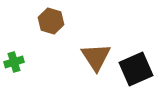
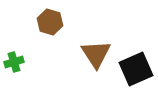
brown hexagon: moved 1 px left, 1 px down
brown triangle: moved 3 px up
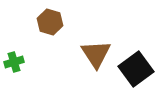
black square: rotated 12 degrees counterclockwise
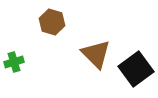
brown hexagon: moved 2 px right
brown triangle: rotated 12 degrees counterclockwise
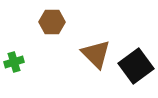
brown hexagon: rotated 15 degrees counterclockwise
black square: moved 3 px up
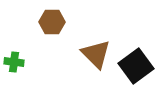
green cross: rotated 24 degrees clockwise
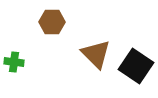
black square: rotated 20 degrees counterclockwise
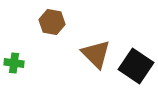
brown hexagon: rotated 10 degrees clockwise
green cross: moved 1 px down
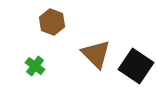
brown hexagon: rotated 10 degrees clockwise
green cross: moved 21 px right, 3 px down; rotated 30 degrees clockwise
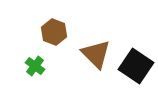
brown hexagon: moved 2 px right, 10 px down
